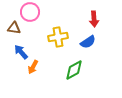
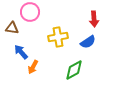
brown triangle: moved 2 px left
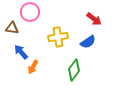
red arrow: rotated 49 degrees counterclockwise
green diamond: rotated 25 degrees counterclockwise
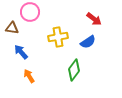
orange arrow: moved 4 px left, 9 px down; rotated 120 degrees clockwise
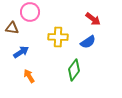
red arrow: moved 1 px left
yellow cross: rotated 12 degrees clockwise
blue arrow: rotated 98 degrees clockwise
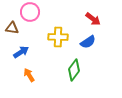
orange arrow: moved 1 px up
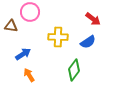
brown triangle: moved 1 px left, 2 px up
blue arrow: moved 2 px right, 2 px down
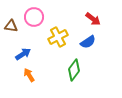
pink circle: moved 4 px right, 5 px down
yellow cross: rotated 30 degrees counterclockwise
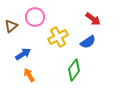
pink circle: moved 1 px right
brown triangle: rotated 48 degrees counterclockwise
